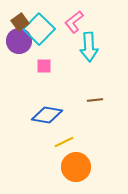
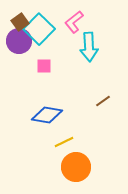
brown line: moved 8 px right, 1 px down; rotated 28 degrees counterclockwise
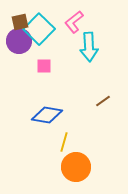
brown square: rotated 24 degrees clockwise
yellow line: rotated 48 degrees counterclockwise
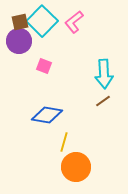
cyan square: moved 3 px right, 8 px up
cyan arrow: moved 15 px right, 27 px down
pink square: rotated 21 degrees clockwise
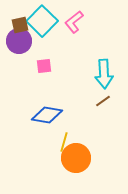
brown square: moved 3 px down
pink square: rotated 28 degrees counterclockwise
orange circle: moved 9 px up
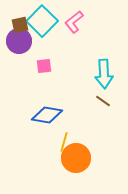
brown line: rotated 70 degrees clockwise
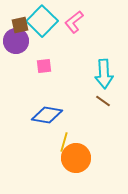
purple circle: moved 3 px left
